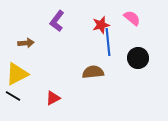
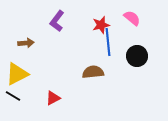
black circle: moved 1 px left, 2 px up
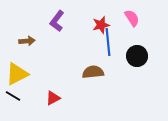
pink semicircle: rotated 18 degrees clockwise
brown arrow: moved 1 px right, 2 px up
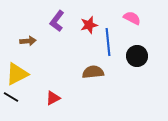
pink semicircle: rotated 30 degrees counterclockwise
red star: moved 12 px left
brown arrow: moved 1 px right
black line: moved 2 px left, 1 px down
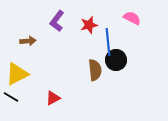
black circle: moved 21 px left, 4 px down
brown semicircle: moved 2 px right, 2 px up; rotated 90 degrees clockwise
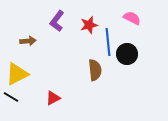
black circle: moved 11 px right, 6 px up
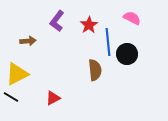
red star: rotated 18 degrees counterclockwise
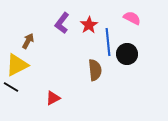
purple L-shape: moved 5 px right, 2 px down
brown arrow: rotated 56 degrees counterclockwise
yellow triangle: moved 9 px up
black line: moved 10 px up
